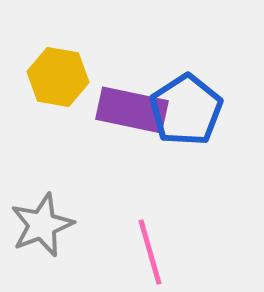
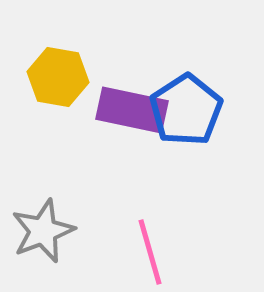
gray star: moved 1 px right, 6 px down
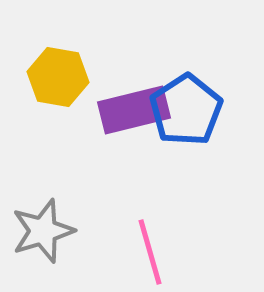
purple rectangle: moved 2 px right; rotated 26 degrees counterclockwise
gray star: rotated 4 degrees clockwise
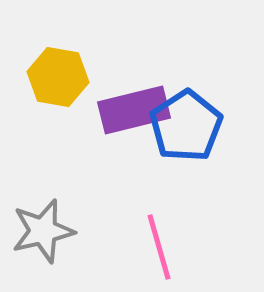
blue pentagon: moved 16 px down
gray star: rotated 4 degrees clockwise
pink line: moved 9 px right, 5 px up
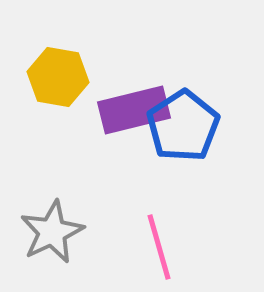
blue pentagon: moved 3 px left
gray star: moved 9 px right, 1 px down; rotated 12 degrees counterclockwise
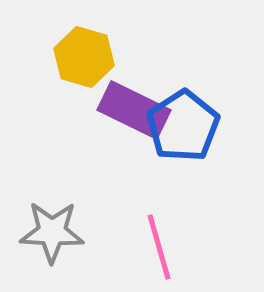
yellow hexagon: moved 26 px right, 20 px up; rotated 6 degrees clockwise
purple rectangle: rotated 40 degrees clockwise
gray star: rotated 28 degrees clockwise
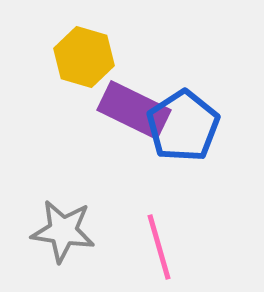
gray star: moved 11 px right, 1 px up; rotated 6 degrees clockwise
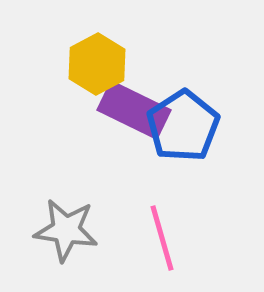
yellow hexagon: moved 13 px right, 7 px down; rotated 16 degrees clockwise
gray star: moved 3 px right, 1 px up
pink line: moved 3 px right, 9 px up
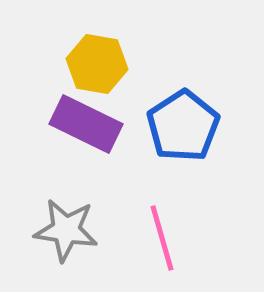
yellow hexagon: rotated 22 degrees counterclockwise
purple rectangle: moved 48 px left, 14 px down
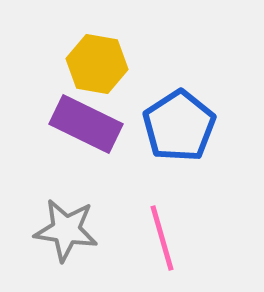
blue pentagon: moved 4 px left
